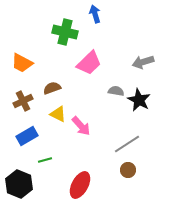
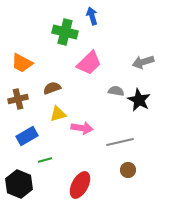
blue arrow: moved 3 px left, 2 px down
brown cross: moved 5 px left, 2 px up; rotated 12 degrees clockwise
yellow triangle: rotated 42 degrees counterclockwise
pink arrow: moved 1 px right, 2 px down; rotated 40 degrees counterclockwise
gray line: moved 7 px left, 2 px up; rotated 20 degrees clockwise
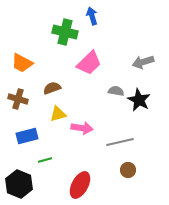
brown cross: rotated 30 degrees clockwise
blue rectangle: rotated 15 degrees clockwise
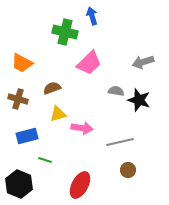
black star: rotated 10 degrees counterclockwise
green line: rotated 32 degrees clockwise
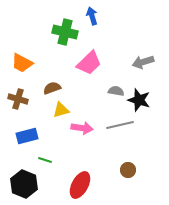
yellow triangle: moved 3 px right, 4 px up
gray line: moved 17 px up
black hexagon: moved 5 px right
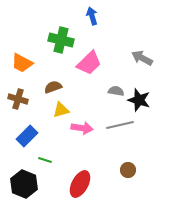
green cross: moved 4 px left, 8 px down
gray arrow: moved 1 px left, 4 px up; rotated 45 degrees clockwise
brown semicircle: moved 1 px right, 1 px up
blue rectangle: rotated 30 degrees counterclockwise
red ellipse: moved 1 px up
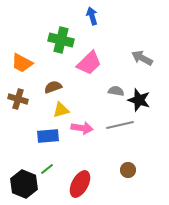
blue rectangle: moved 21 px right; rotated 40 degrees clockwise
green line: moved 2 px right, 9 px down; rotated 56 degrees counterclockwise
